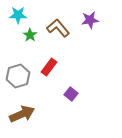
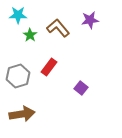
purple square: moved 10 px right, 6 px up
brown arrow: rotated 15 degrees clockwise
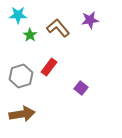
gray hexagon: moved 3 px right
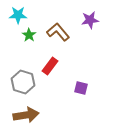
brown L-shape: moved 4 px down
green star: moved 1 px left
red rectangle: moved 1 px right, 1 px up
gray hexagon: moved 2 px right, 6 px down; rotated 25 degrees counterclockwise
purple square: rotated 24 degrees counterclockwise
brown arrow: moved 4 px right, 1 px down
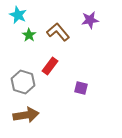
cyan star: rotated 24 degrees clockwise
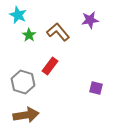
purple square: moved 15 px right
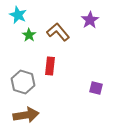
purple star: rotated 24 degrees counterclockwise
red rectangle: rotated 30 degrees counterclockwise
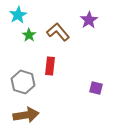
cyan star: rotated 18 degrees clockwise
purple star: moved 1 px left
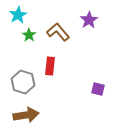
purple square: moved 2 px right, 1 px down
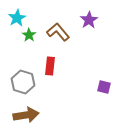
cyan star: moved 1 px left, 3 px down
purple square: moved 6 px right, 2 px up
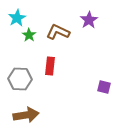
brown L-shape: rotated 25 degrees counterclockwise
gray hexagon: moved 3 px left, 3 px up; rotated 15 degrees counterclockwise
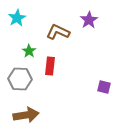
green star: moved 16 px down
